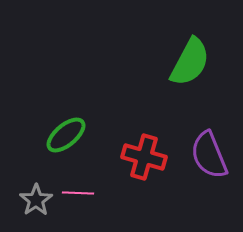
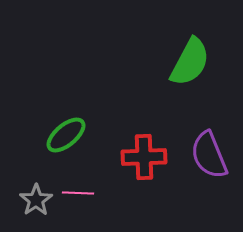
red cross: rotated 18 degrees counterclockwise
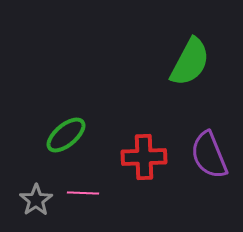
pink line: moved 5 px right
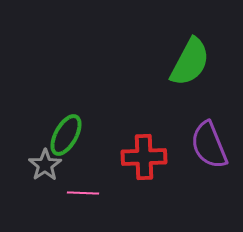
green ellipse: rotated 21 degrees counterclockwise
purple semicircle: moved 10 px up
gray star: moved 9 px right, 35 px up
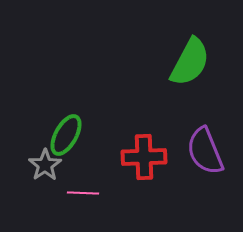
purple semicircle: moved 4 px left, 6 px down
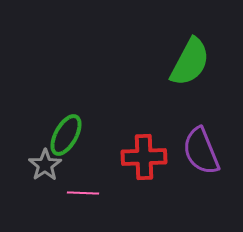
purple semicircle: moved 4 px left
